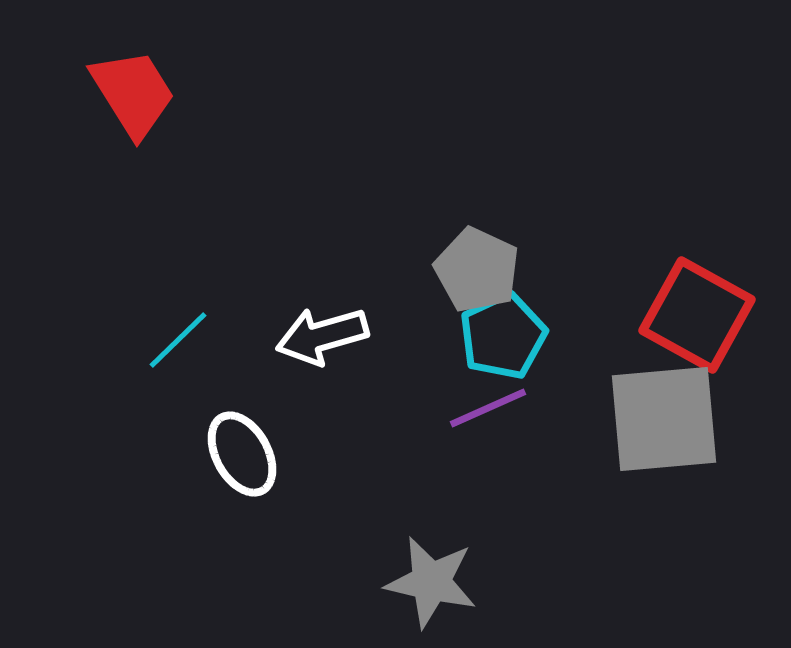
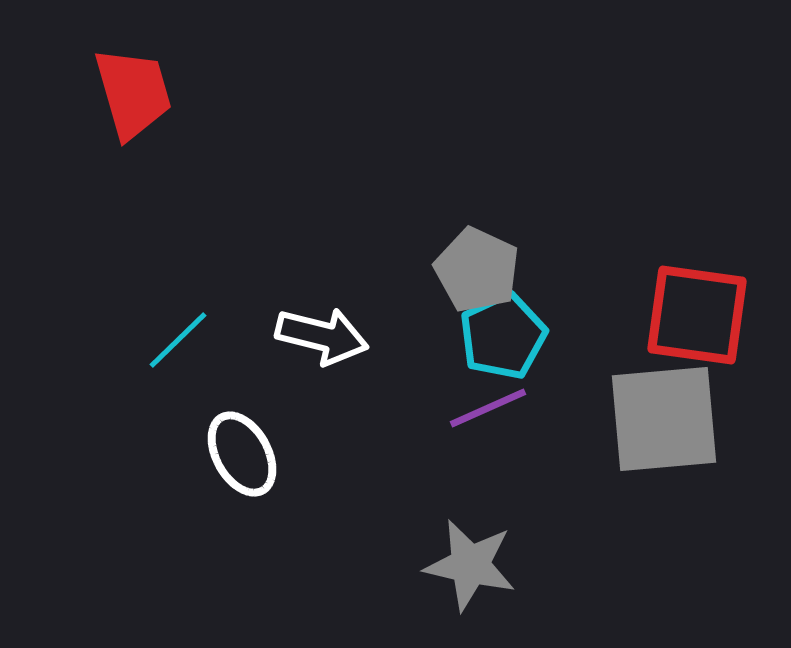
red trapezoid: rotated 16 degrees clockwise
red square: rotated 21 degrees counterclockwise
white arrow: rotated 150 degrees counterclockwise
gray star: moved 39 px right, 17 px up
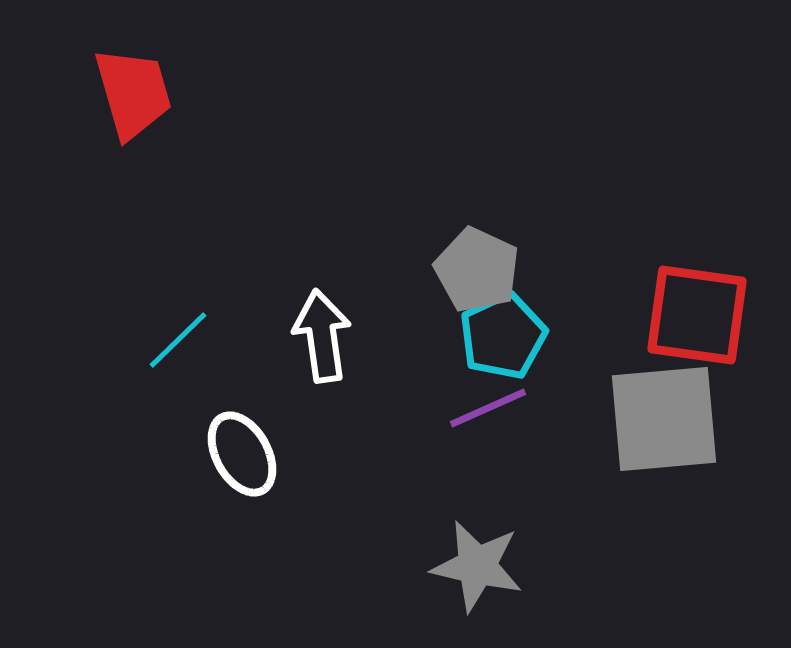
white arrow: rotated 112 degrees counterclockwise
gray star: moved 7 px right, 1 px down
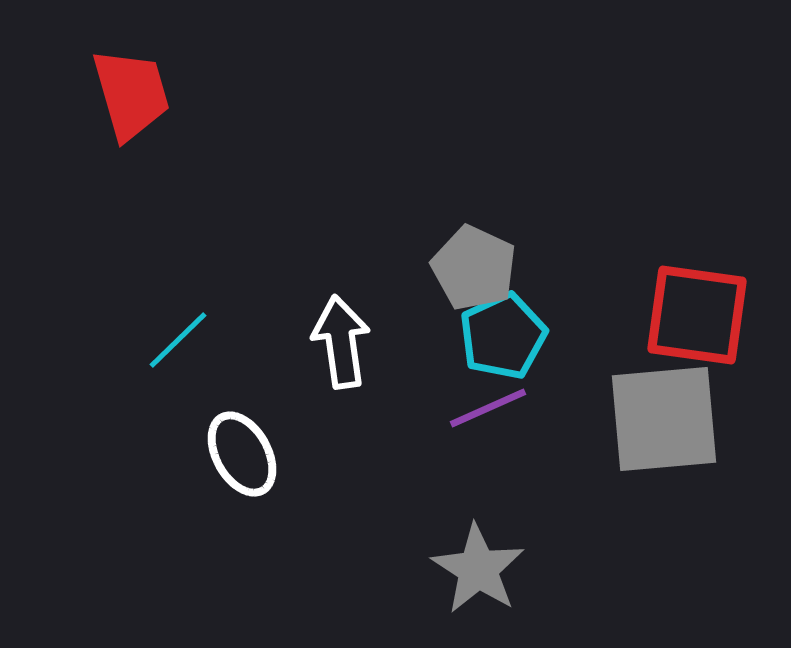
red trapezoid: moved 2 px left, 1 px down
gray pentagon: moved 3 px left, 2 px up
white arrow: moved 19 px right, 6 px down
gray star: moved 1 px right, 3 px down; rotated 20 degrees clockwise
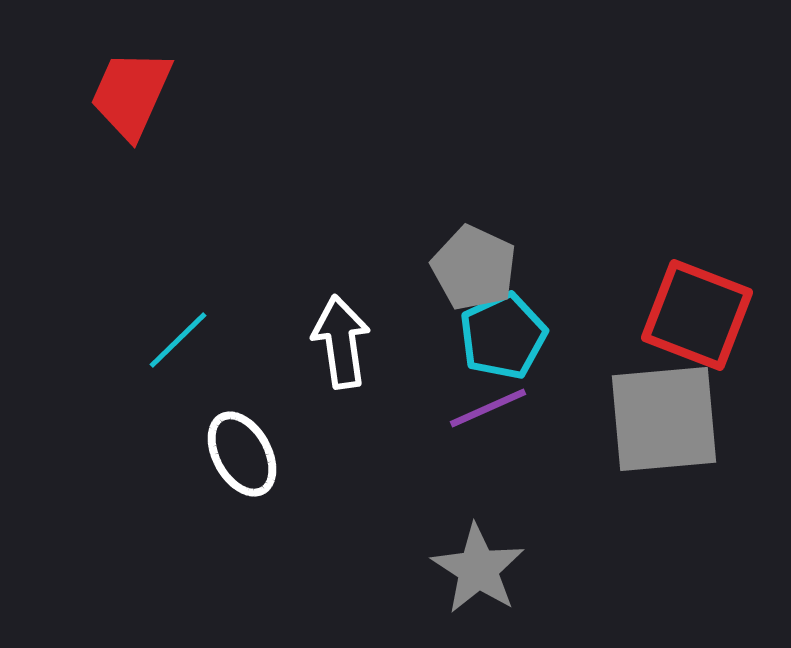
red trapezoid: rotated 140 degrees counterclockwise
red square: rotated 13 degrees clockwise
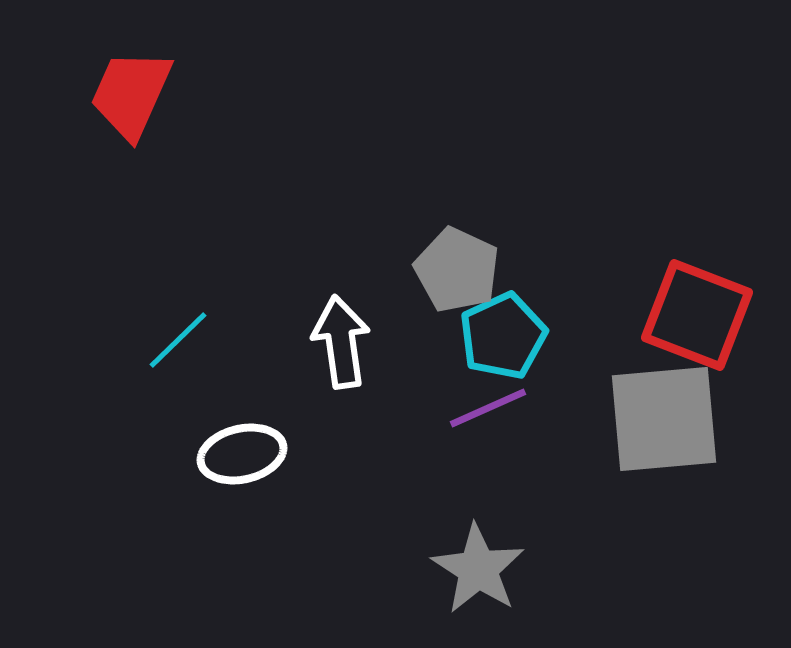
gray pentagon: moved 17 px left, 2 px down
white ellipse: rotated 74 degrees counterclockwise
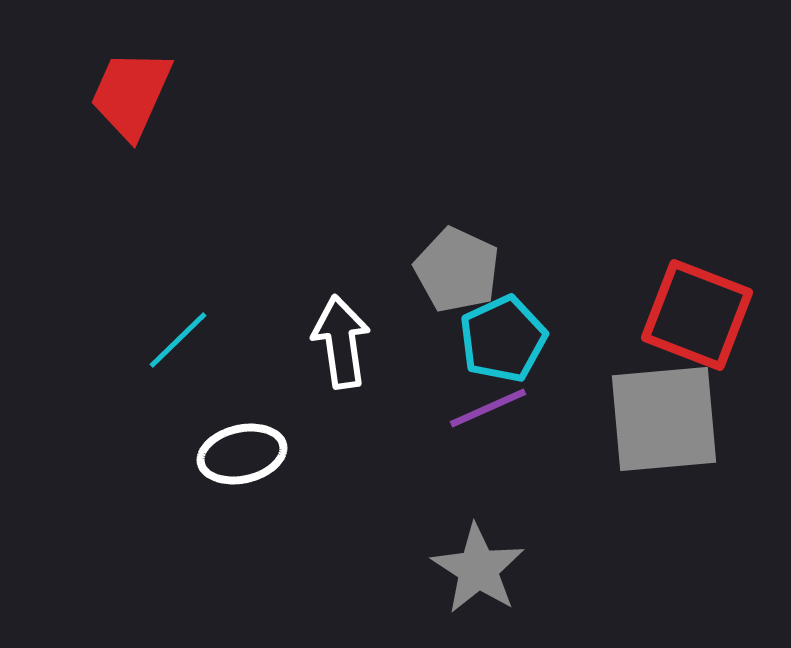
cyan pentagon: moved 3 px down
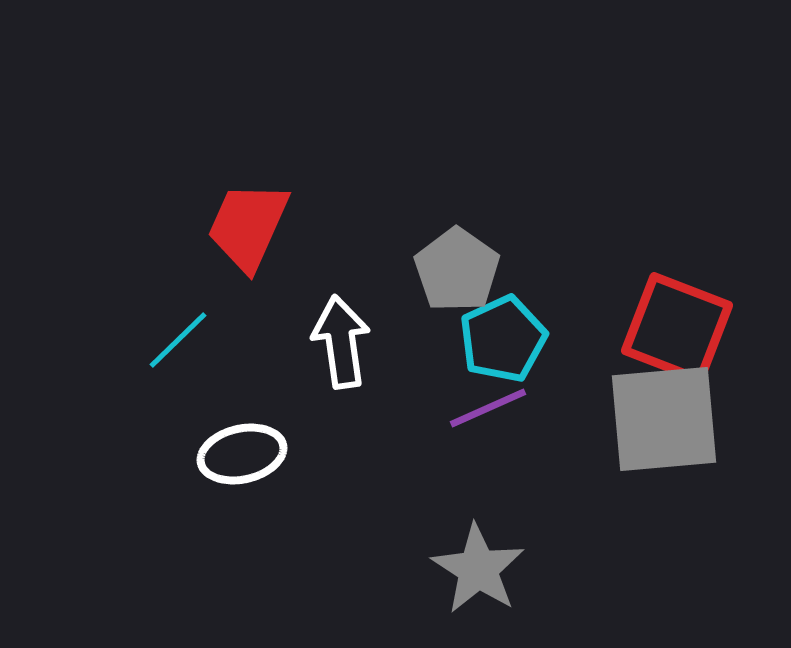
red trapezoid: moved 117 px right, 132 px down
gray pentagon: rotated 10 degrees clockwise
red square: moved 20 px left, 13 px down
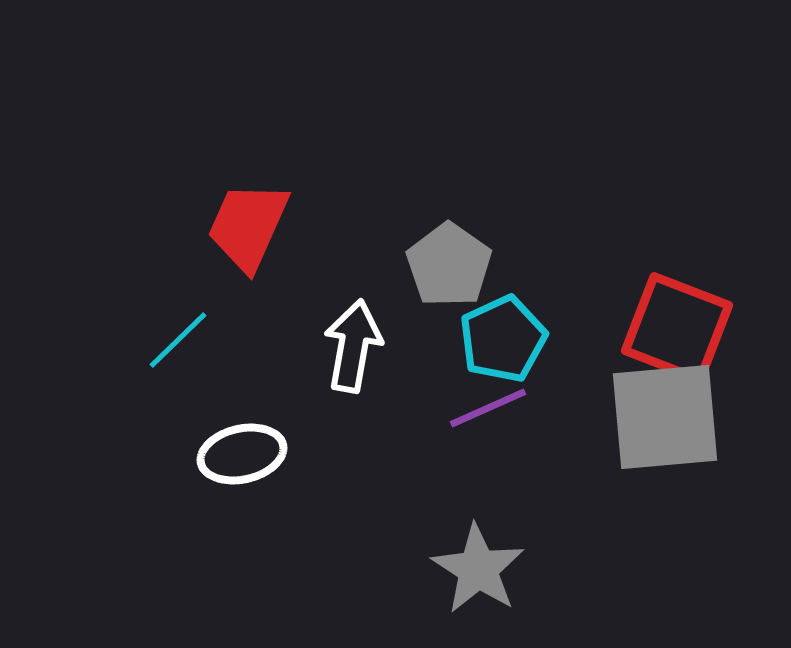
gray pentagon: moved 8 px left, 5 px up
white arrow: moved 12 px right, 4 px down; rotated 18 degrees clockwise
gray square: moved 1 px right, 2 px up
